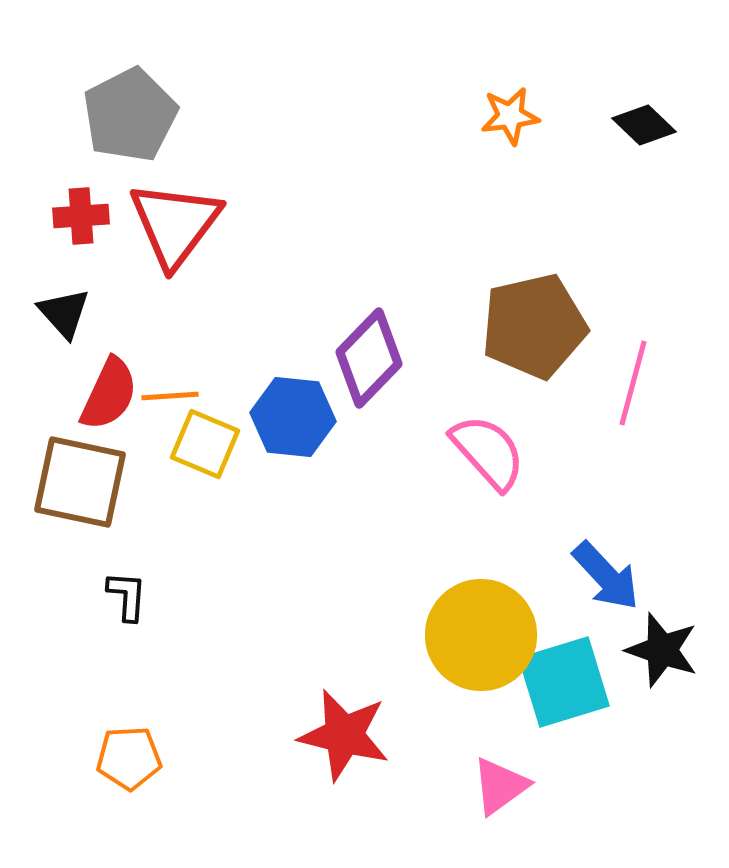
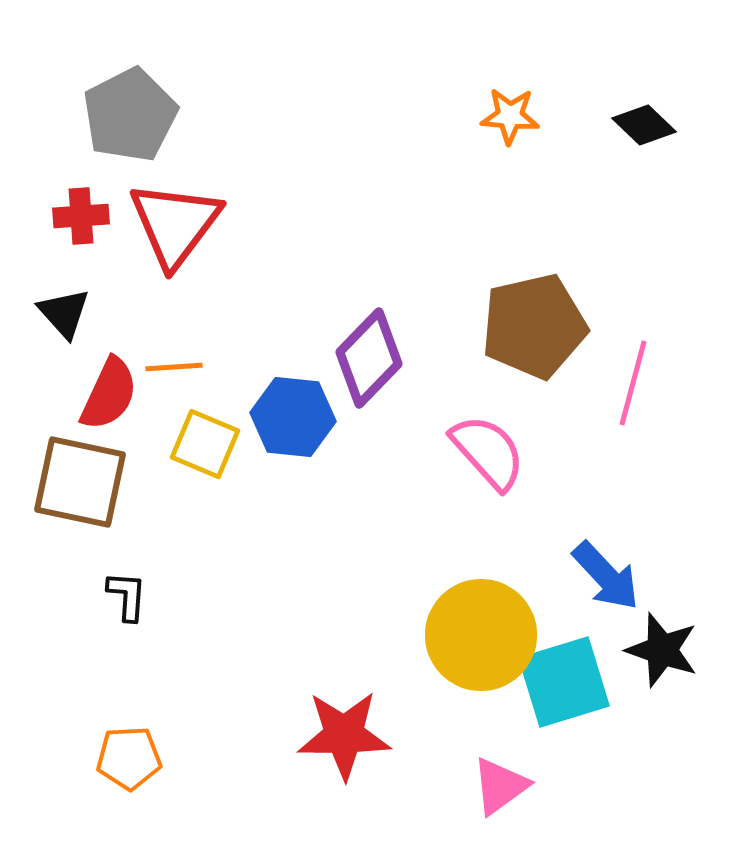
orange star: rotated 12 degrees clockwise
orange line: moved 4 px right, 29 px up
red star: rotated 14 degrees counterclockwise
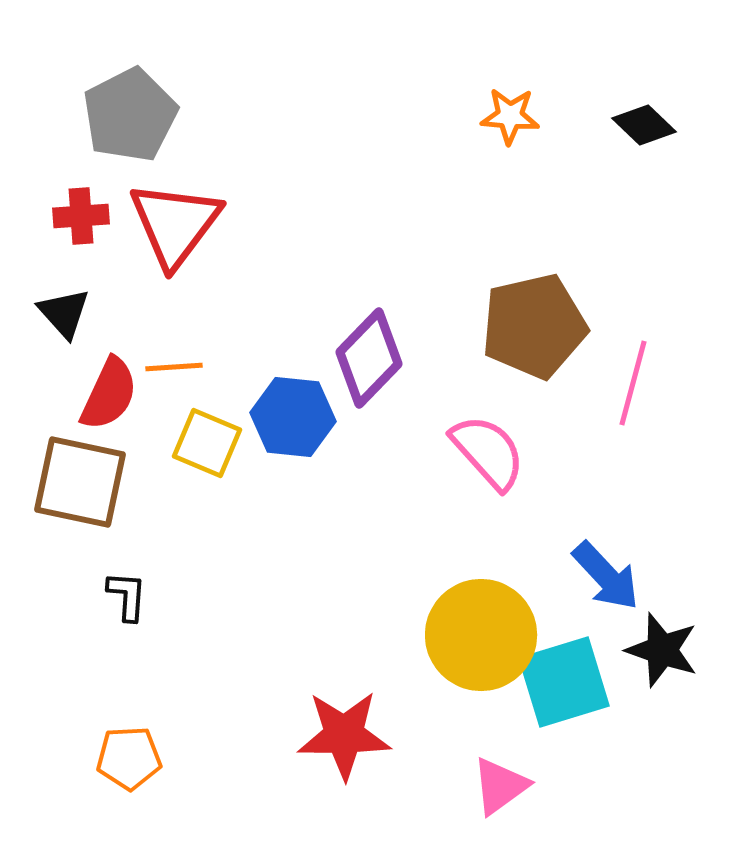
yellow square: moved 2 px right, 1 px up
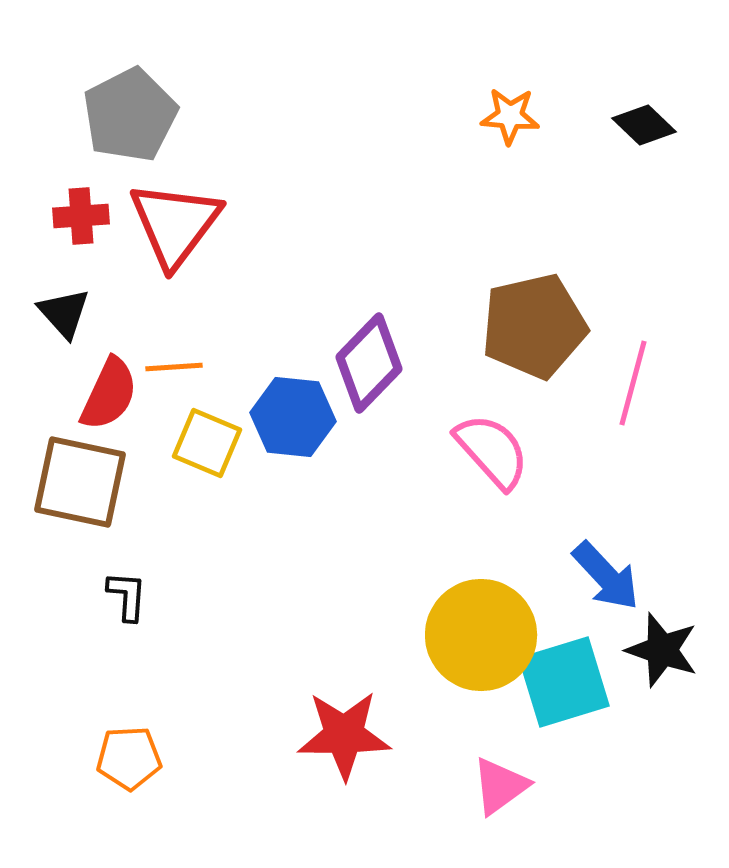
purple diamond: moved 5 px down
pink semicircle: moved 4 px right, 1 px up
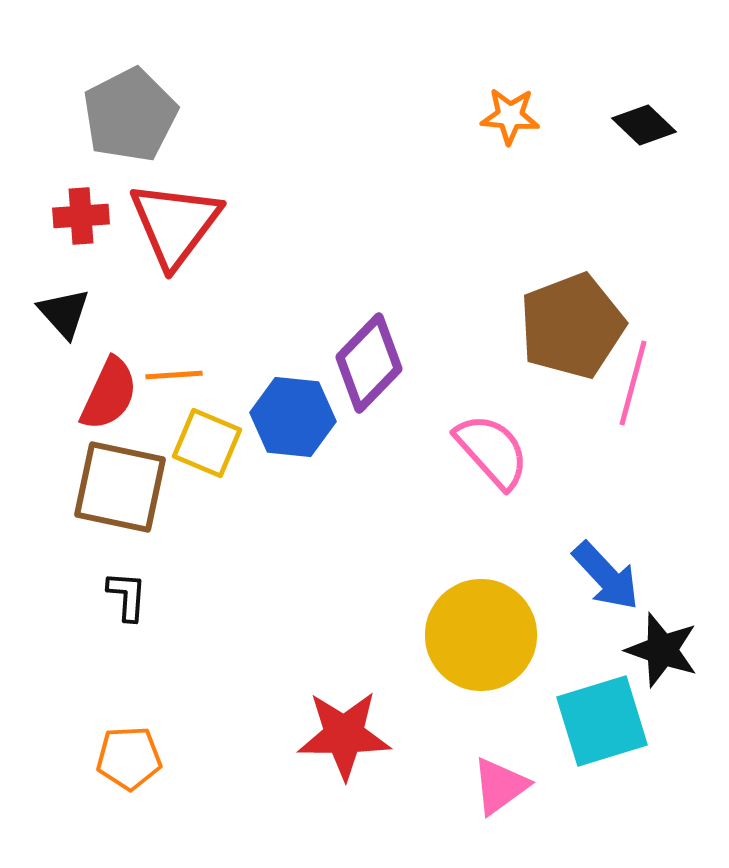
brown pentagon: moved 38 px right; rotated 8 degrees counterclockwise
orange line: moved 8 px down
brown square: moved 40 px right, 5 px down
cyan square: moved 38 px right, 39 px down
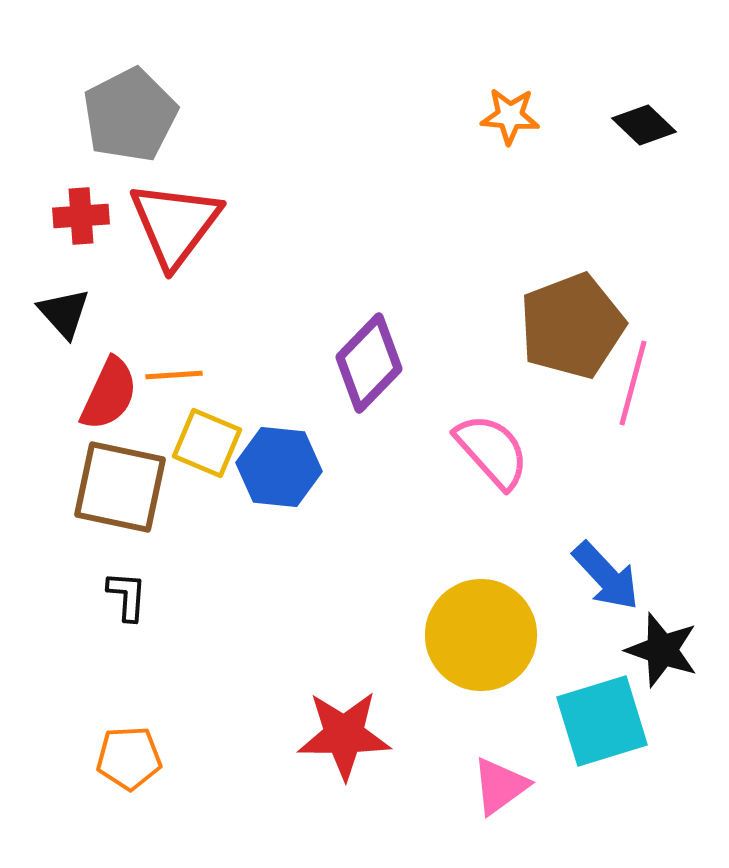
blue hexagon: moved 14 px left, 50 px down
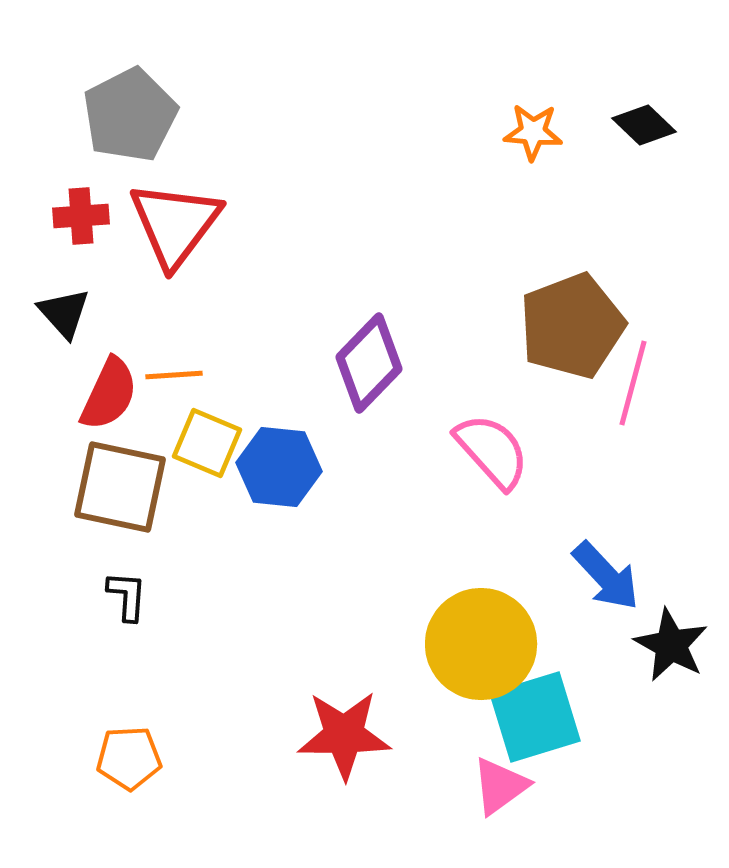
orange star: moved 23 px right, 16 px down
yellow circle: moved 9 px down
black star: moved 9 px right, 5 px up; rotated 10 degrees clockwise
cyan square: moved 67 px left, 4 px up
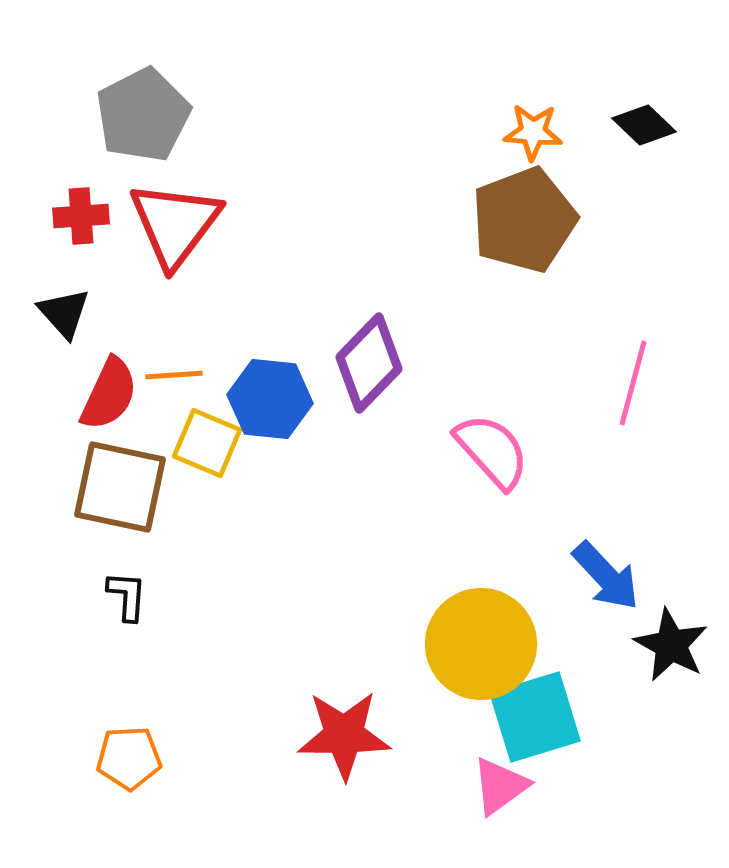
gray pentagon: moved 13 px right
brown pentagon: moved 48 px left, 106 px up
blue hexagon: moved 9 px left, 68 px up
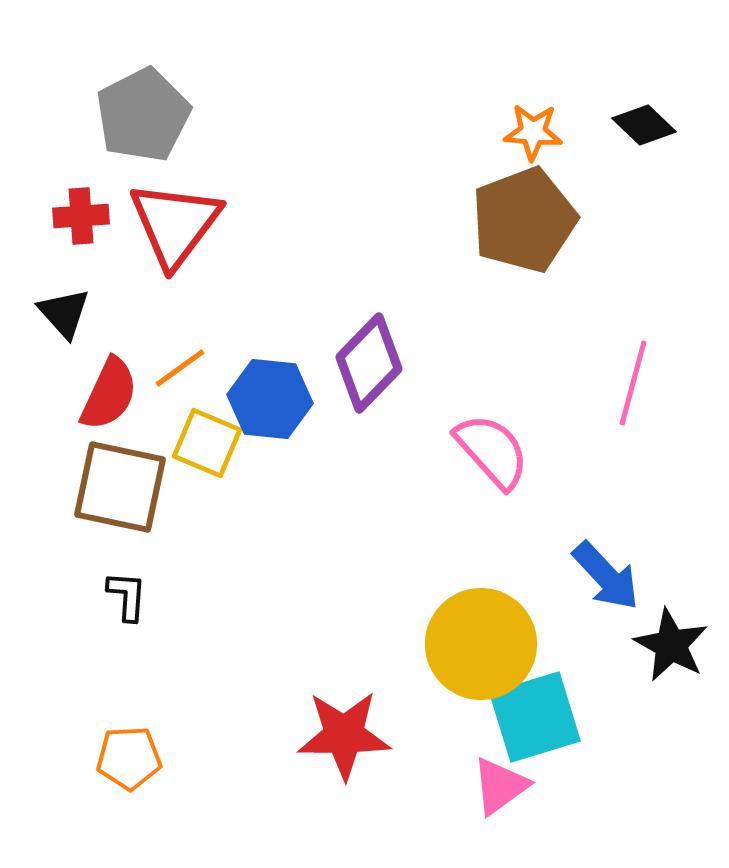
orange line: moved 6 px right, 7 px up; rotated 32 degrees counterclockwise
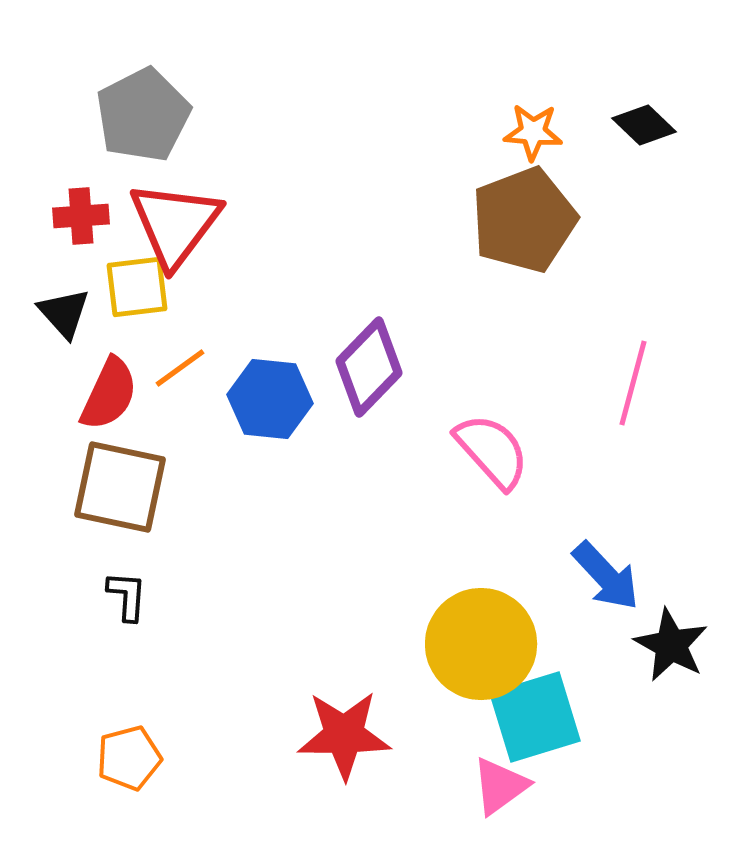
purple diamond: moved 4 px down
yellow square: moved 70 px left, 156 px up; rotated 30 degrees counterclockwise
orange pentagon: rotated 12 degrees counterclockwise
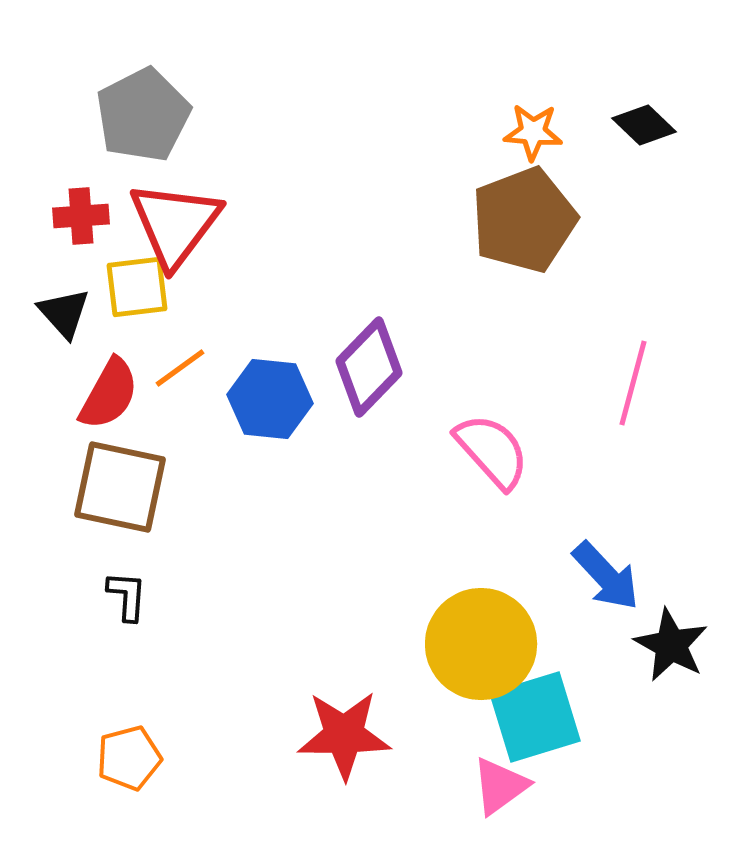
red semicircle: rotated 4 degrees clockwise
